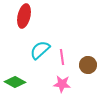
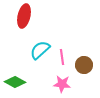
brown circle: moved 4 px left
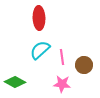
red ellipse: moved 15 px right, 2 px down; rotated 15 degrees counterclockwise
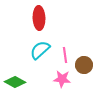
pink line: moved 3 px right, 2 px up
pink star: moved 5 px up
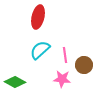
red ellipse: moved 1 px left, 1 px up; rotated 15 degrees clockwise
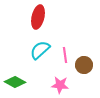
pink star: moved 2 px left, 6 px down
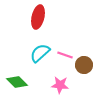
cyan semicircle: moved 3 px down
pink line: rotated 63 degrees counterclockwise
green diamond: moved 2 px right; rotated 15 degrees clockwise
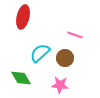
red ellipse: moved 15 px left
pink line: moved 10 px right, 20 px up
brown circle: moved 19 px left, 7 px up
green diamond: moved 4 px right, 4 px up; rotated 15 degrees clockwise
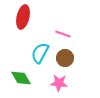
pink line: moved 12 px left, 1 px up
cyan semicircle: rotated 20 degrees counterclockwise
pink star: moved 1 px left, 2 px up
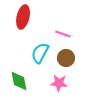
brown circle: moved 1 px right
green diamond: moved 2 px left, 3 px down; rotated 20 degrees clockwise
